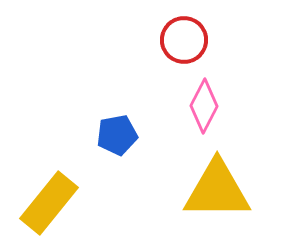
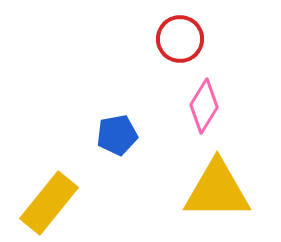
red circle: moved 4 px left, 1 px up
pink diamond: rotated 4 degrees clockwise
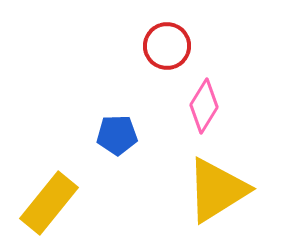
red circle: moved 13 px left, 7 px down
blue pentagon: rotated 9 degrees clockwise
yellow triangle: rotated 32 degrees counterclockwise
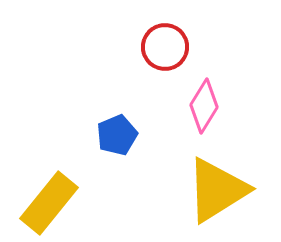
red circle: moved 2 px left, 1 px down
blue pentagon: rotated 21 degrees counterclockwise
